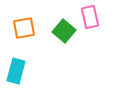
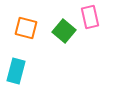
orange square: moved 2 px right; rotated 25 degrees clockwise
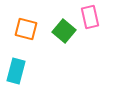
orange square: moved 1 px down
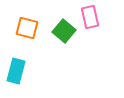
orange square: moved 1 px right, 1 px up
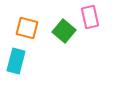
cyan rectangle: moved 10 px up
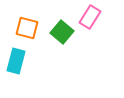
pink rectangle: rotated 45 degrees clockwise
green square: moved 2 px left, 1 px down
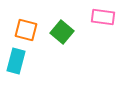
pink rectangle: moved 13 px right; rotated 65 degrees clockwise
orange square: moved 1 px left, 2 px down
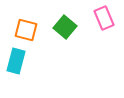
pink rectangle: moved 1 px right, 1 px down; rotated 60 degrees clockwise
green square: moved 3 px right, 5 px up
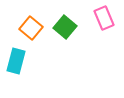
orange square: moved 5 px right, 2 px up; rotated 25 degrees clockwise
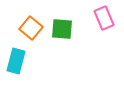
green square: moved 3 px left, 2 px down; rotated 35 degrees counterclockwise
